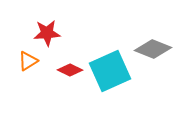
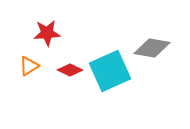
gray diamond: moved 1 px left, 1 px up; rotated 12 degrees counterclockwise
orange triangle: moved 1 px right, 5 px down
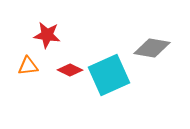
red star: moved 2 px down; rotated 12 degrees clockwise
orange triangle: moved 1 px left; rotated 25 degrees clockwise
cyan square: moved 1 px left, 4 px down
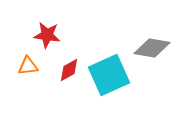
red diamond: moved 1 px left; rotated 55 degrees counterclockwise
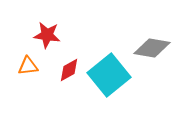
cyan square: rotated 15 degrees counterclockwise
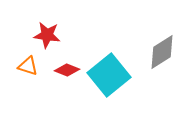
gray diamond: moved 10 px right, 4 px down; rotated 42 degrees counterclockwise
orange triangle: rotated 25 degrees clockwise
red diamond: moved 2 px left; rotated 50 degrees clockwise
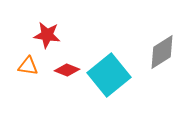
orange triangle: rotated 10 degrees counterclockwise
